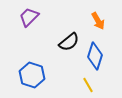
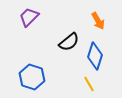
blue hexagon: moved 2 px down
yellow line: moved 1 px right, 1 px up
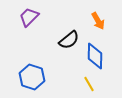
black semicircle: moved 2 px up
blue diamond: rotated 16 degrees counterclockwise
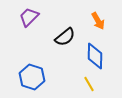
black semicircle: moved 4 px left, 3 px up
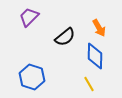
orange arrow: moved 1 px right, 7 px down
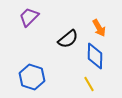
black semicircle: moved 3 px right, 2 px down
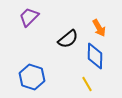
yellow line: moved 2 px left
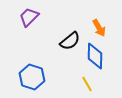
black semicircle: moved 2 px right, 2 px down
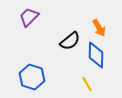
blue diamond: moved 1 px right, 1 px up
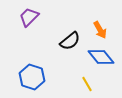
orange arrow: moved 1 px right, 2 px down
blue diamond: moved 5 px right, 2 px down; rotated 40 degrees counterclockwise
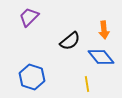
orange arrow: moved 4 px right; rotated 24 degrees clockwise
yellow line: rotated 21 degrees clockwise
